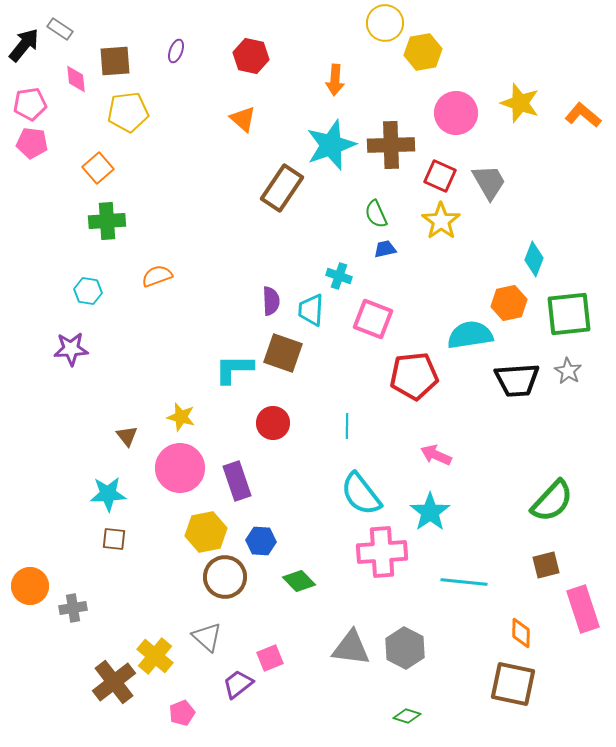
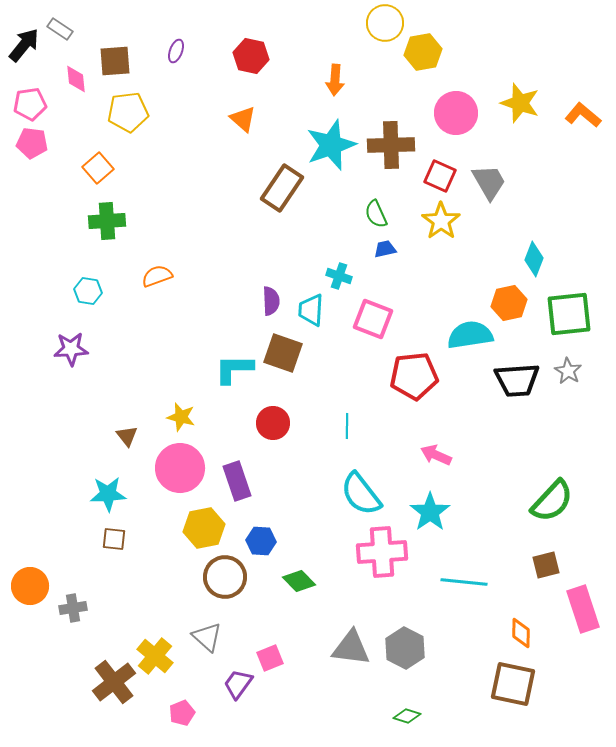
yellow hexagon at (206, 532): moved 2 px left, 4 px up
purple trapezoid at (238, 684): rotated 16 degrees counterclockwise
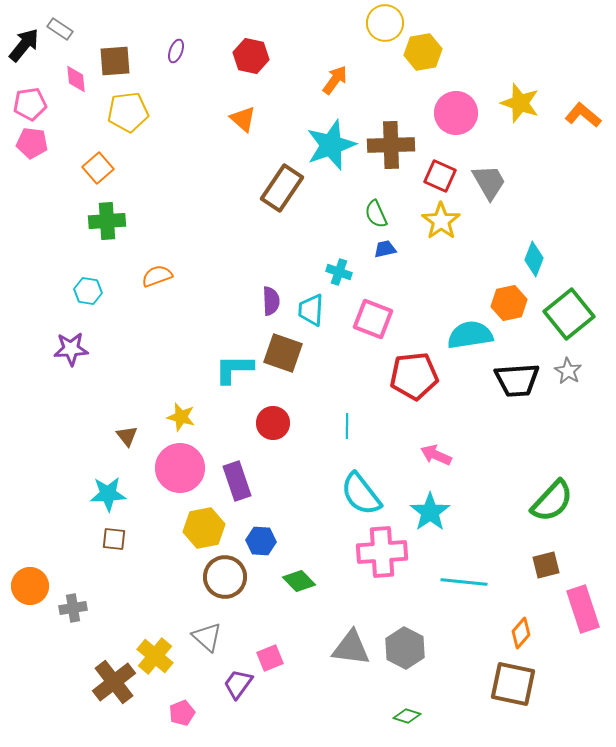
orange arrow at (335, 80): rotated 148 degrees counterclockwise
cyan cross at (339, 276): moved 4 px up
green square at (569, 314): rotated 33 degrees counterclockwise
orange diamond at (521, 633): rotated 40 degrees clockwise
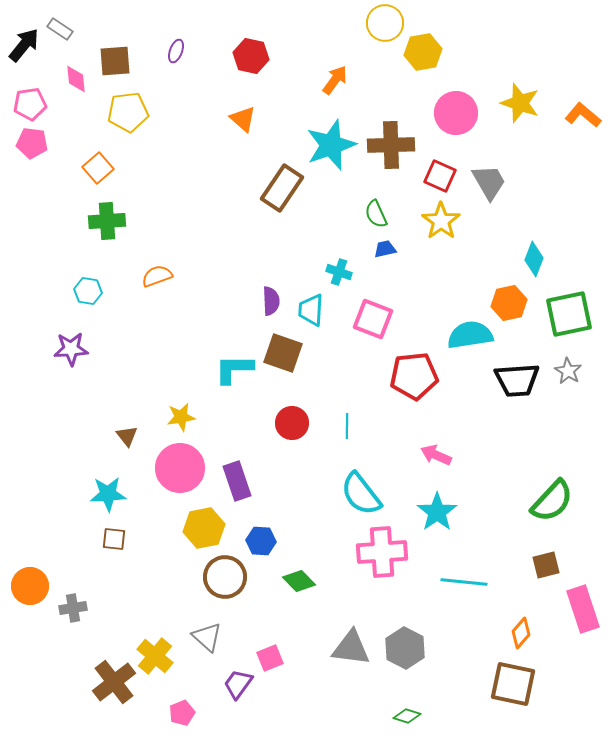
green square at (569, 314): rotated 27 degrees clockwise
yellow star at (181, 417): rotated 24 degrees counterclockwise
red circle at (273, 423): moved 19 px right
cyan star at (430, 512): moved 7 px right
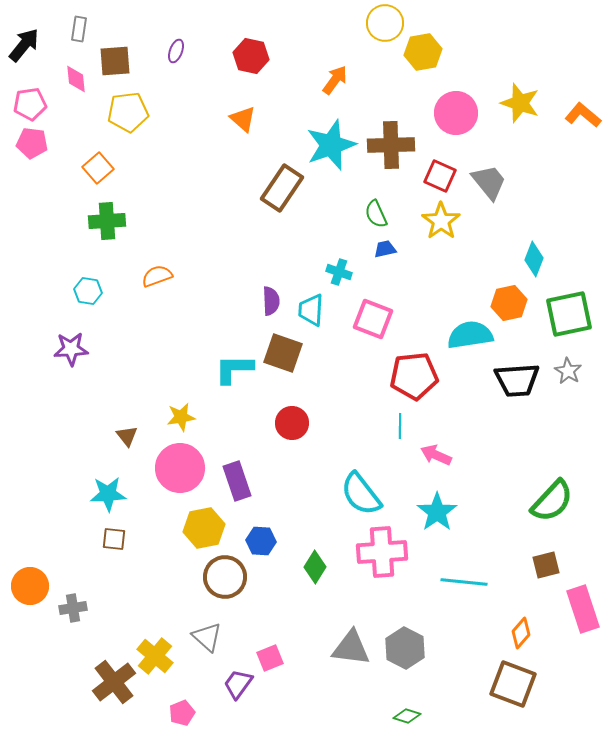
gray rectangle at (60, 29): moved 19 px right; rotated 65 degrees clockwise
gray trapezoid at (489, 182): rotated 9 degrees counterclockwise
cyan line at (347, 426): moved 53 px right
green diamond at (299, 581): moved 16 px right, 14 px up; rotated 76 degrees clockwise
brown square at (513, 684): rotated 9 degrees clockwise
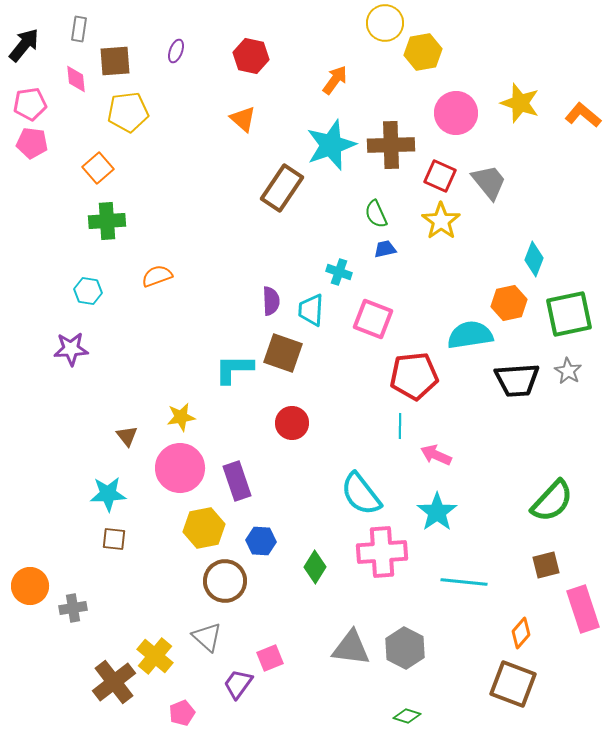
brown circle at (225, 577): moved 4 px down
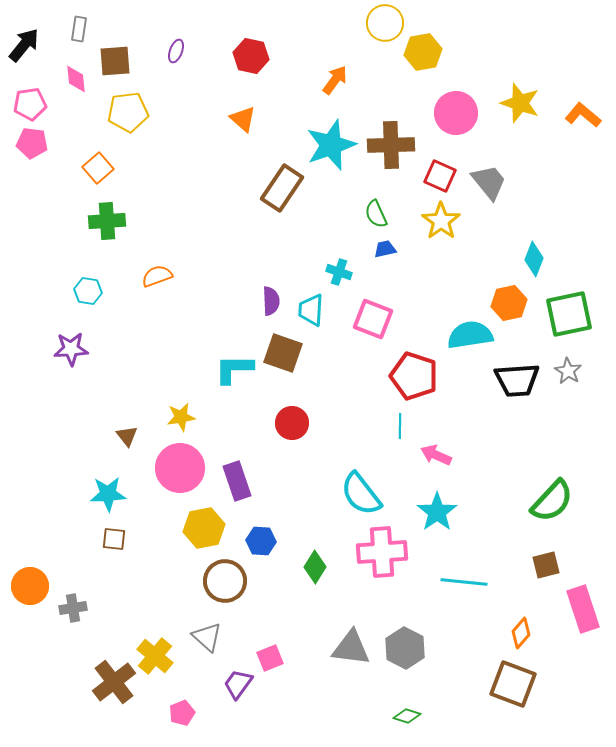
red pentagon at (414, 376): rotated 24 degrees clockwise
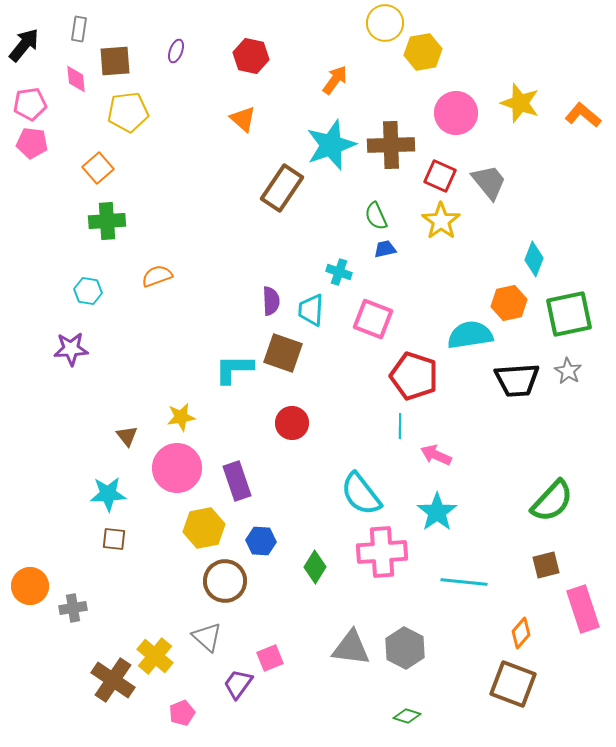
green semicircle at (376, 214): moved 2 px down
pink circle at (180, 468): moved 3 px left
brown cross at (114, 682): moved 1 px left, 2 px up; rotated 18 degrees counterclockwise
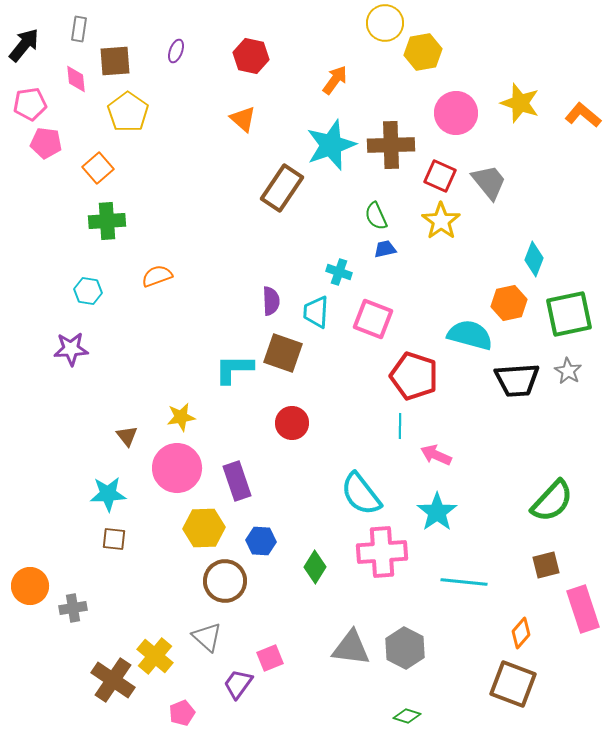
yellow pentagon at (128, 112): rotated 30 degrees counterclockwise
pink pentagon at (32, 143): moved 14 px right
cyan trapezoid at (311, 310): moved 5 px right, 2 px down
cyan semicircle at (470, 335): rotated 24 degrees clockwise
yellow hexagon at (204, 528): rotated 9 degrees clockwise
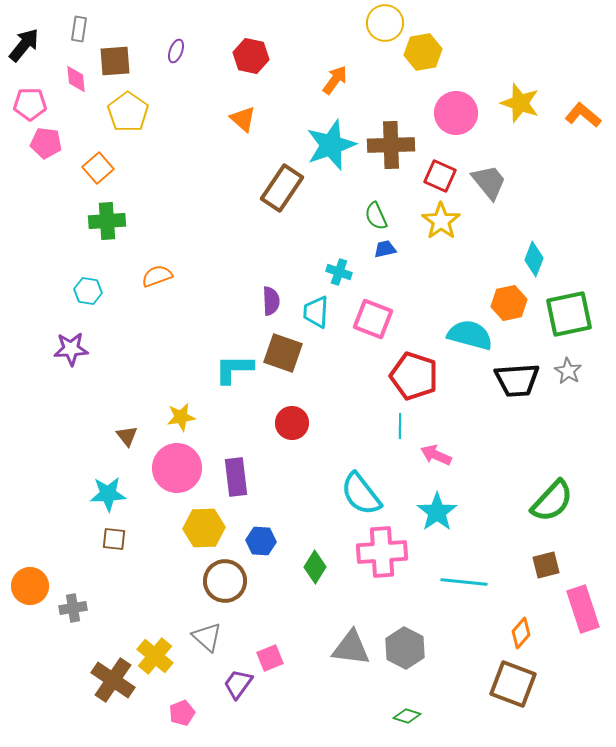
pink pentagon at (30, 104): rotated 8 degrees clockwise
purple rectangle at (237, 481): moved 1 px left, 4 px up; rotated 12 degrees clockwise
